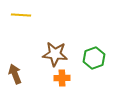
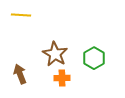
brown star: rotated 25 degrees clockwise
green hexagon: rotated 10 degrees counterclockwise
brown arrow: moved 5 px right
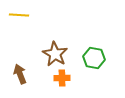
yellow line: moved 2 px left
green hexagon: rotated 20 degrees counterclockwise
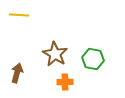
green hexagon: moved 1 px left, 1 px down
brown arrow: moved 3 px left, 1 px up; rotated 36 degrees clockwise
orange cross: moved 3 px right, 4 px down
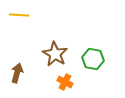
orange cross: rotated 28 degrees clockwise
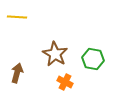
yellow line: moved 2 px left, 2 px down
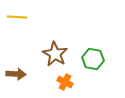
brown arrow: moved 1 px left, 1 px down; rotated 78 degrees clockwise
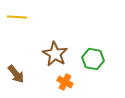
brown arrow: rotated 48 degrees clockwise
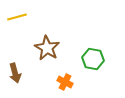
yellow line: rotated 18 degrees counterclockwise
brown star: moved 8 px left, 6 px up
brown arrow: moved 1 px left, 1 px up; rotated 24 degrees clockwise
